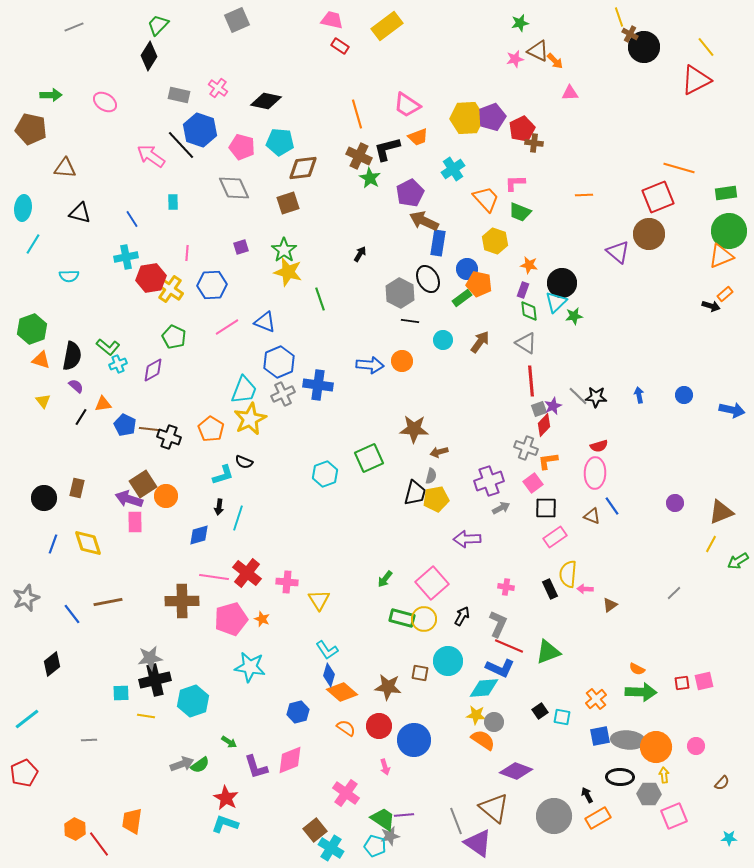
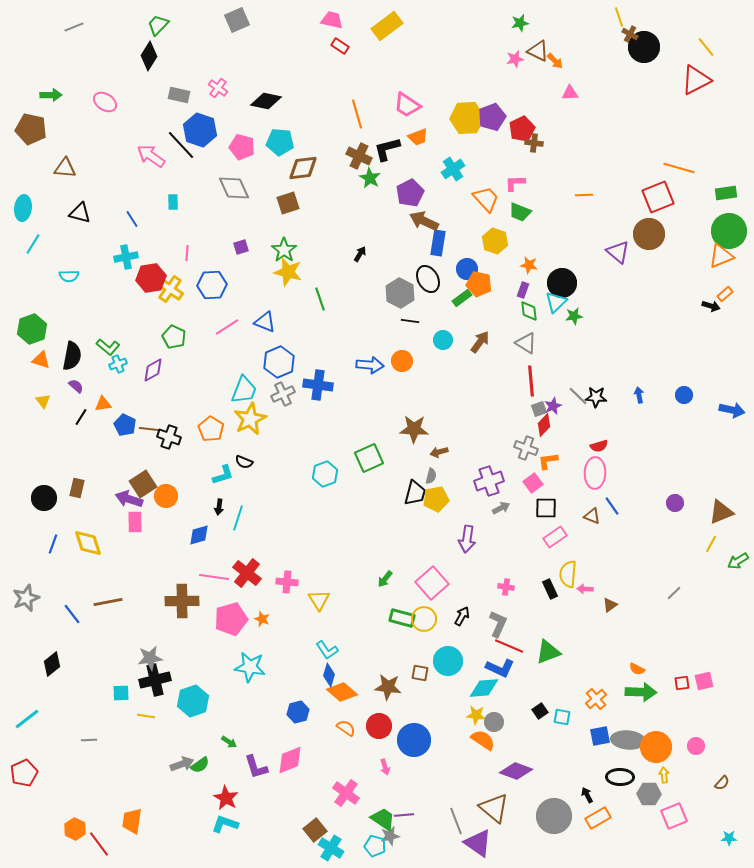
purple arrow at (467, 539): rotated 80 degrees counterclockwise
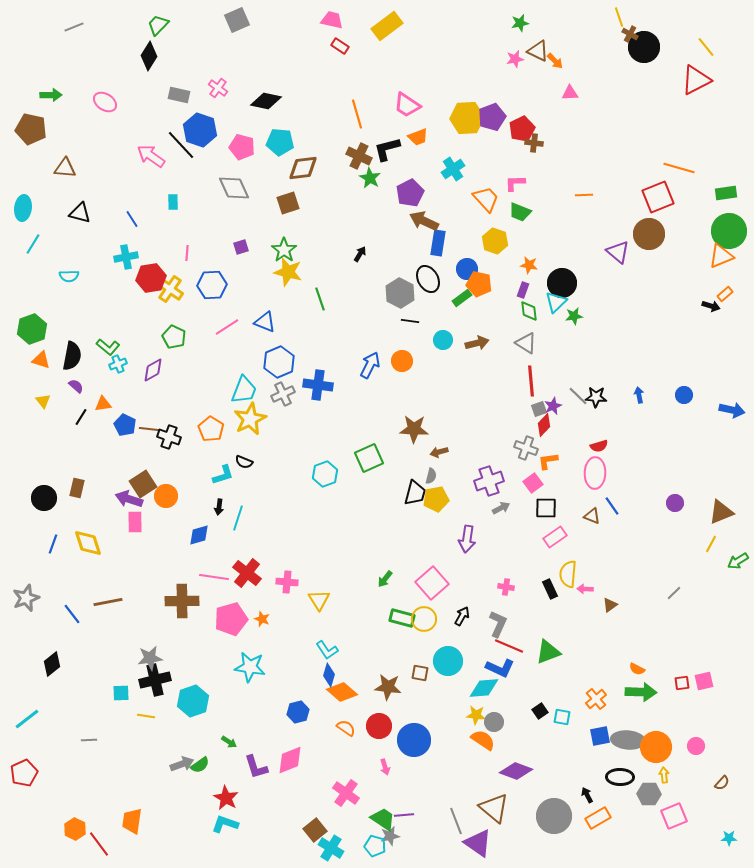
brown arrow at (480, 342): moved 3 px left, 1 px down; rotated 40 degrees clockwise
blue arrow at (370, 365): rotated 68 degrees counterclockwise
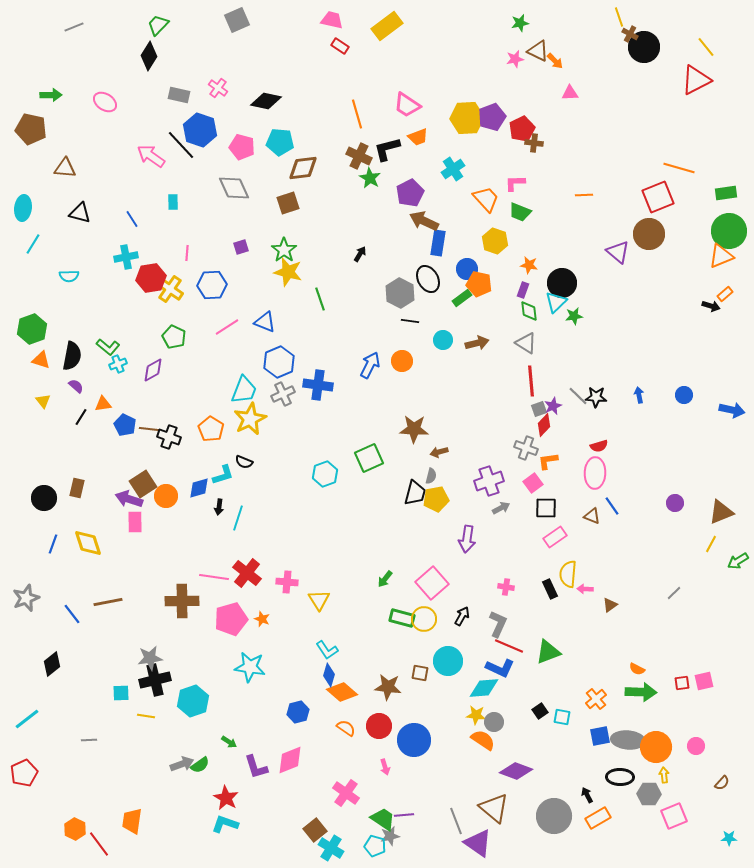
blue diamond at (199, 535): moved 47 px up
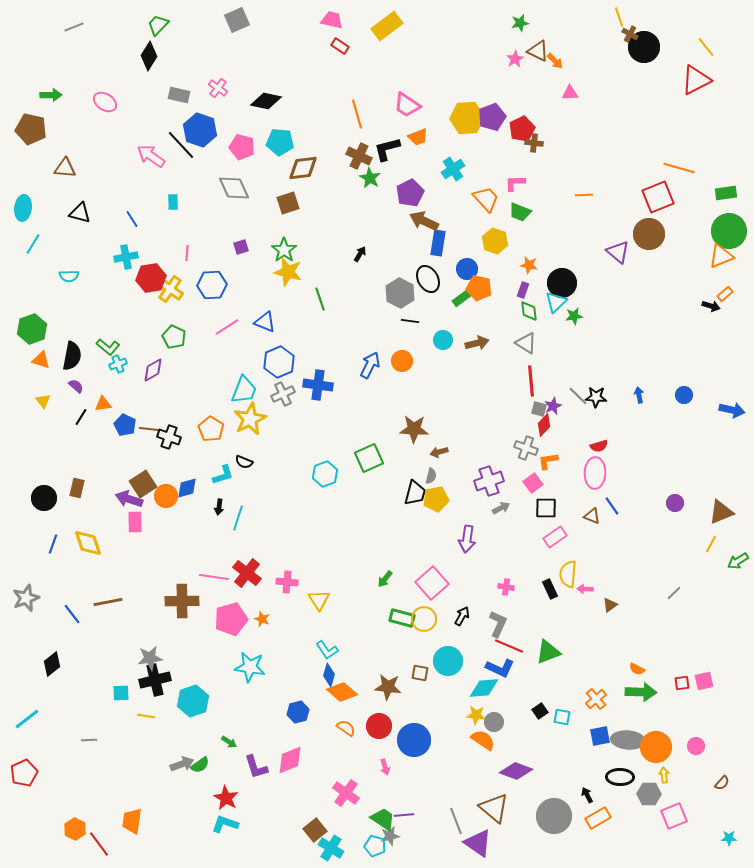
pink star at (515, 59): rotated 18 degrees counterclockwise
orange pentagon at (479, 284): moved 4 px down
gray square at (539, 409): rotated 35 degrees clockwise
blue diamond at (199, 488): moved 12 px left
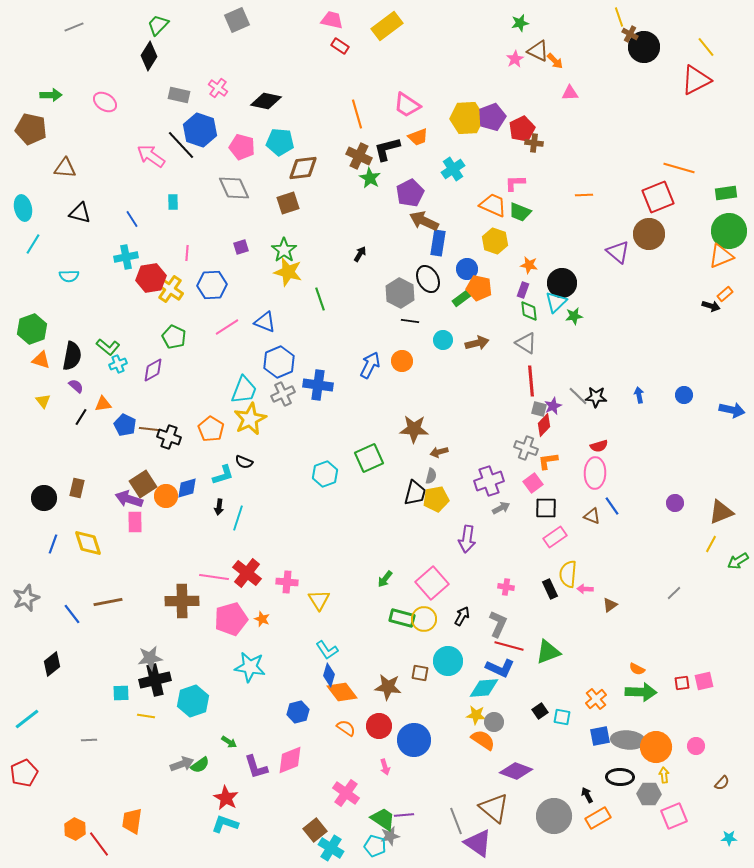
orange trapezoid at (486, 199): moved 7 px right, 6 px down; rotated 24 degrees counterclockwise
cyan ellipse at (23, 208): rotated 20 degrees counterclockwise
red line at (509, 646): rotated 8 degrees counterclockwise
orange diamond at (342, 692): rotated 12 degrees clockwise
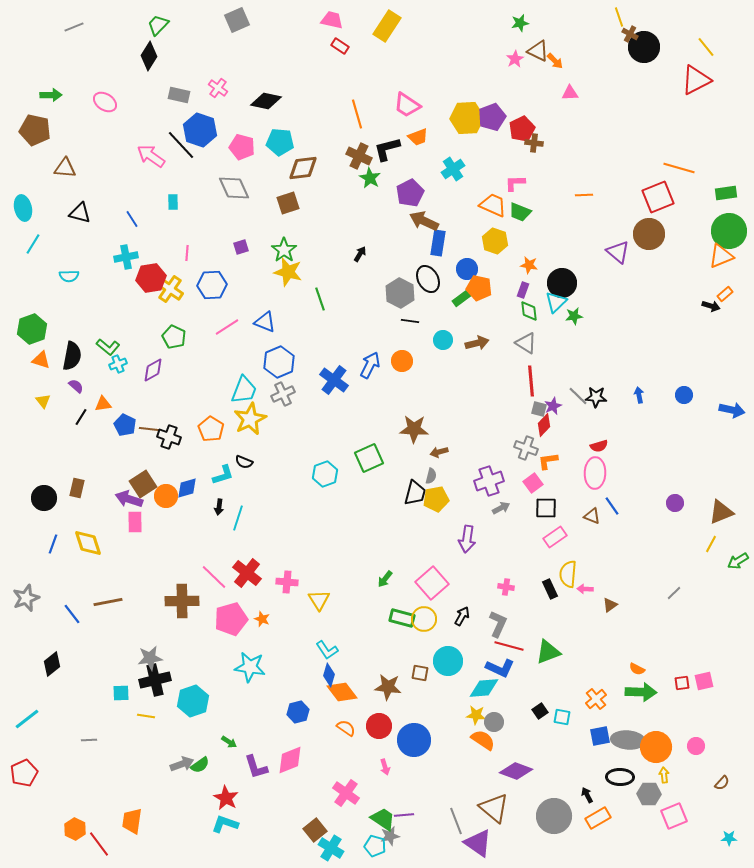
yellow rectangle at (387, 26): rotated 20 degrees counterclockwise
brown pentagon at (31, 129): moved 4 px right, 1 px down
blue cross at (318, 385): moved 16 px right, 5 px up; rotated 28 degrees clockwise
pink line at (214, 577): rotated 36 degrees clockwise
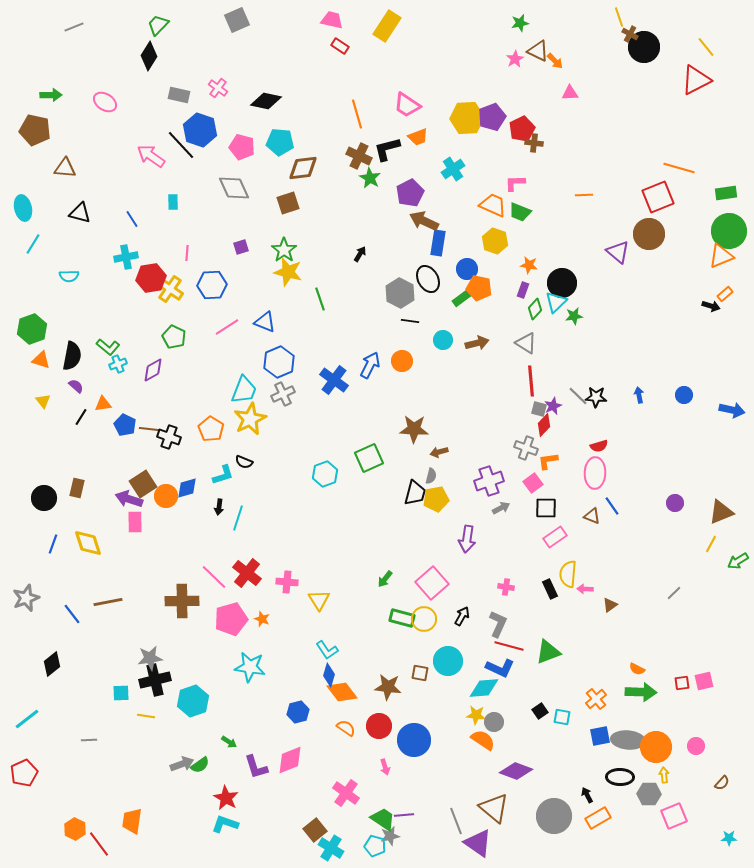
green diamond at (529, 311): moved 6 px right, 2 px up; rotated 50 degrees clockwise
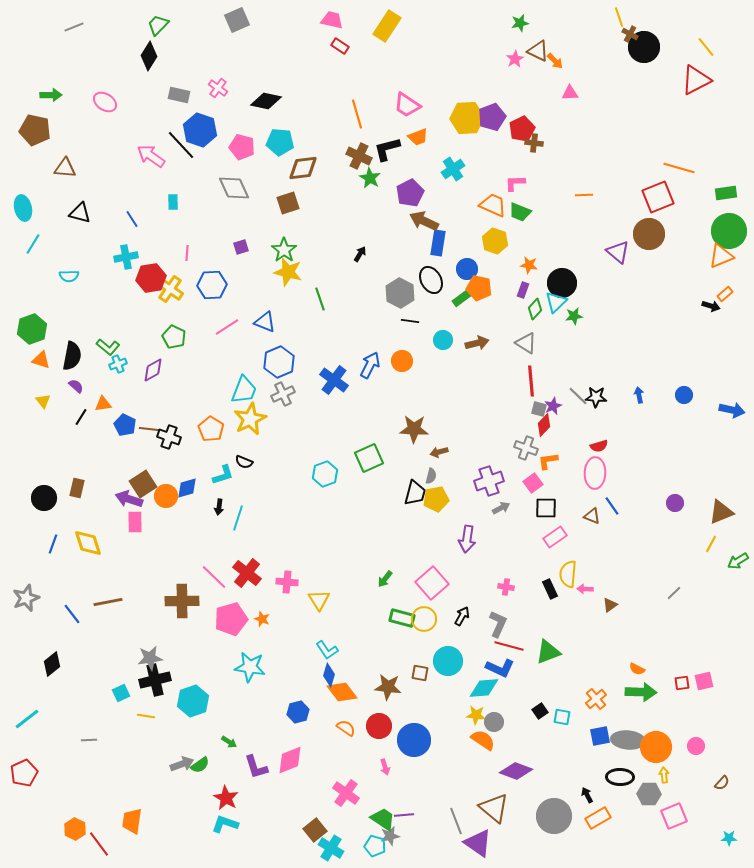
black ellipse at (428, 279): moved 3 px right, 1 px down
cyan square at (121, 693): rotated 24 degrees counterclockwise
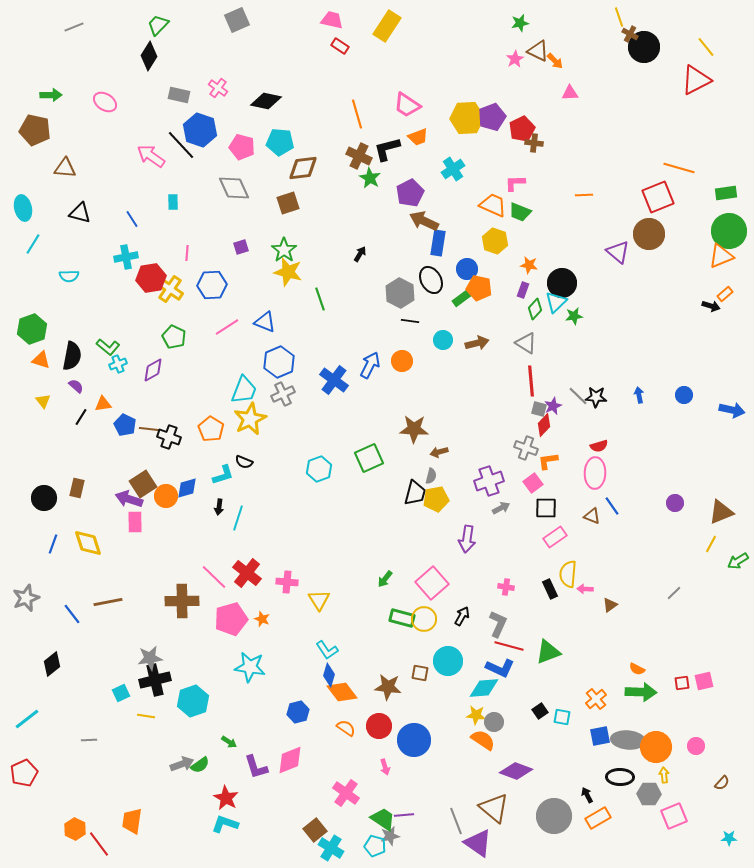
cyan hexagon at (325, 474): moved 6 px left, 5 px up
